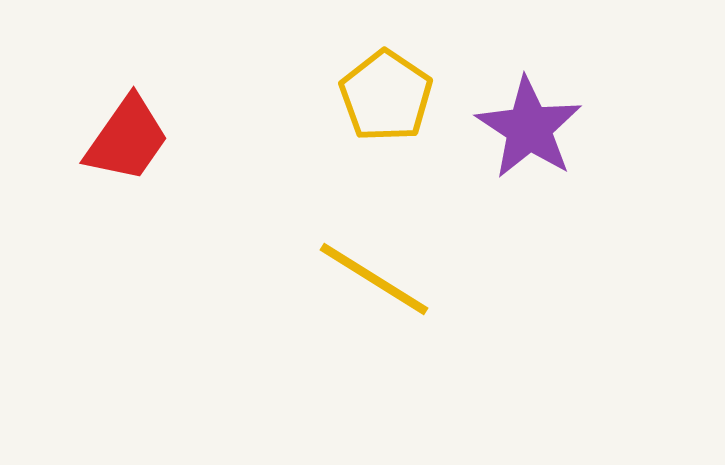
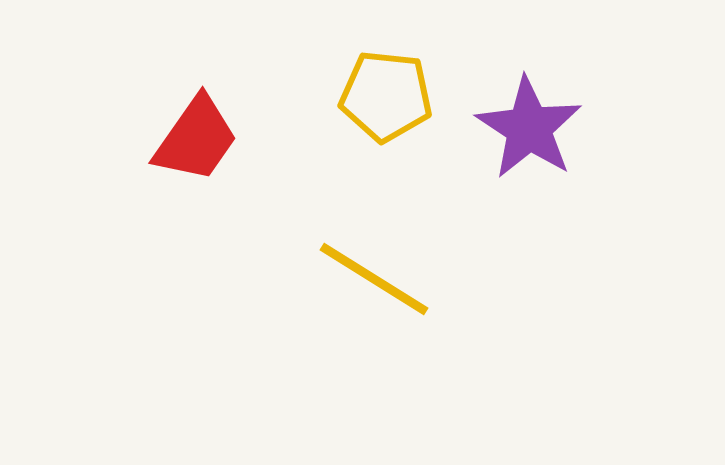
yellow pentagon: rotated 28 degrees counterclockwise
red trapezoid: moved 69 px right
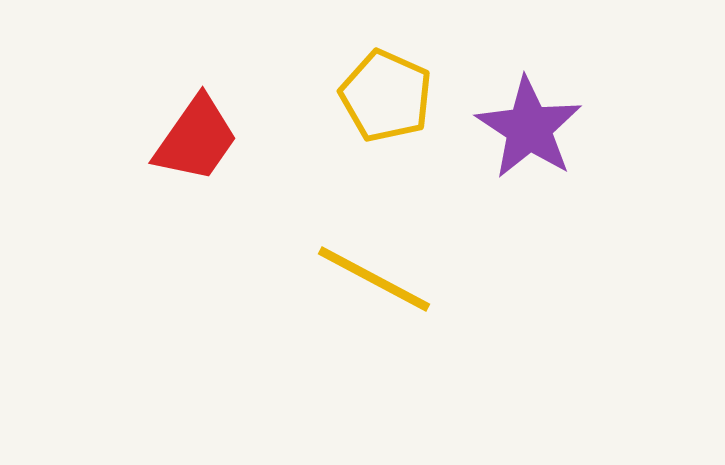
yellow pentagon: rotated 18 degrees clockwise
yellow line: rotated 4 degrees counterclockwise
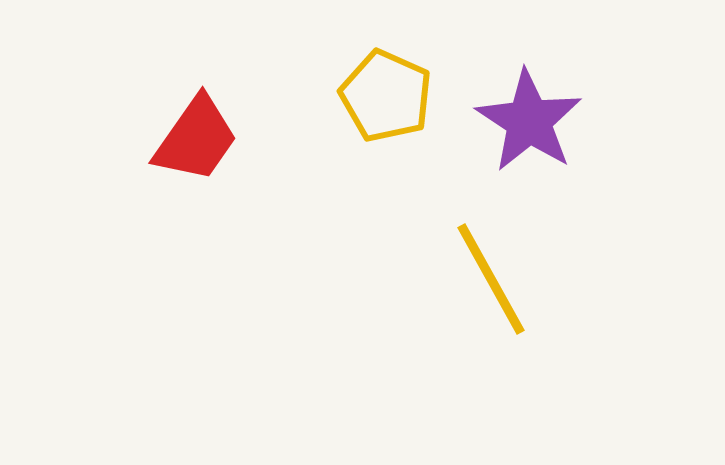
purple star: moved 7 px up
yellow line: moved 117 px right; rotated 33 degrees clockwise
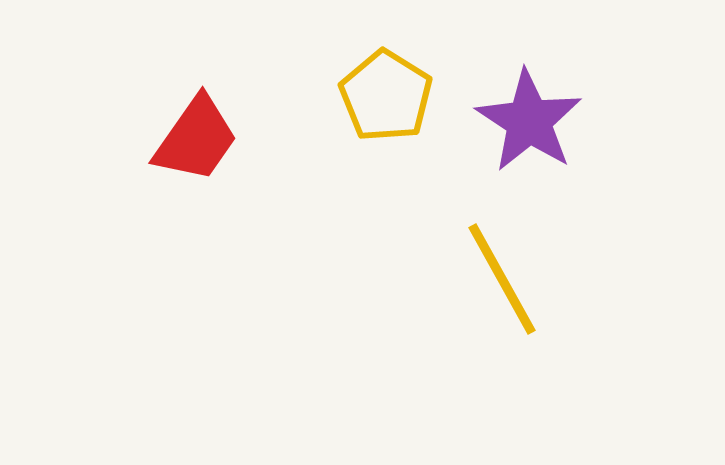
yellow pentagon: rotated 8 degrees clockwise
yellow line: moved 11 px right
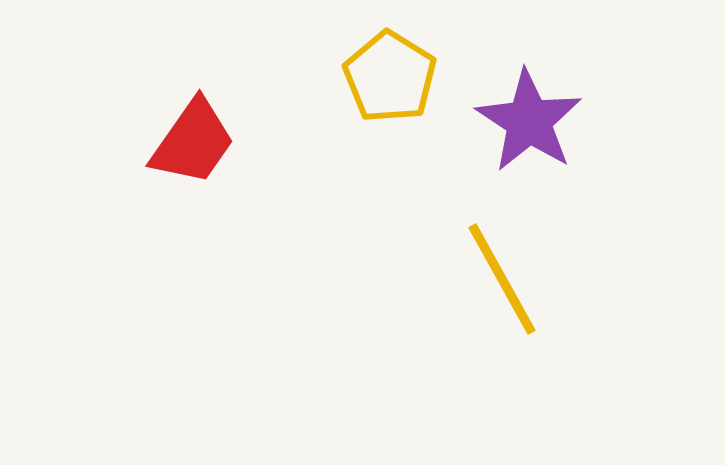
yellow pentagon: moved 4 px right, 19 px up
red trapezoid: moved 3 px left, 3 px down
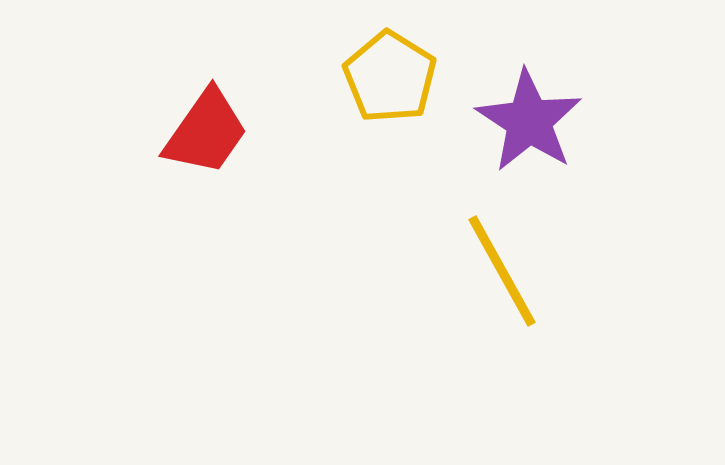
red trapezoid: moved 13 px right, 10 px up
yellow line: moved 8 px up
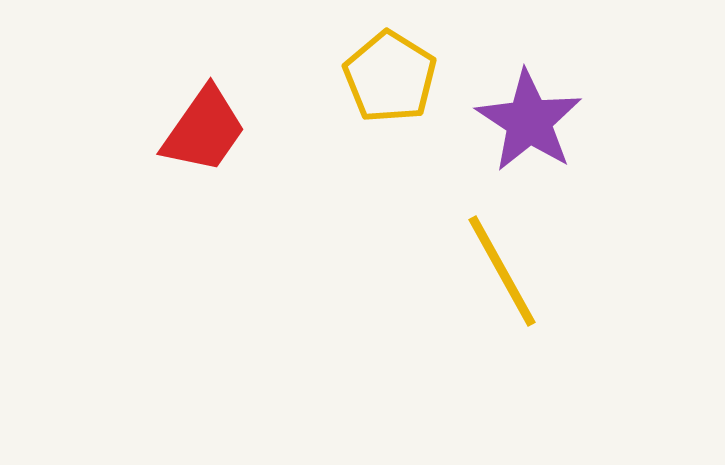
red trapezoid: moved 2 px left, 2 px up
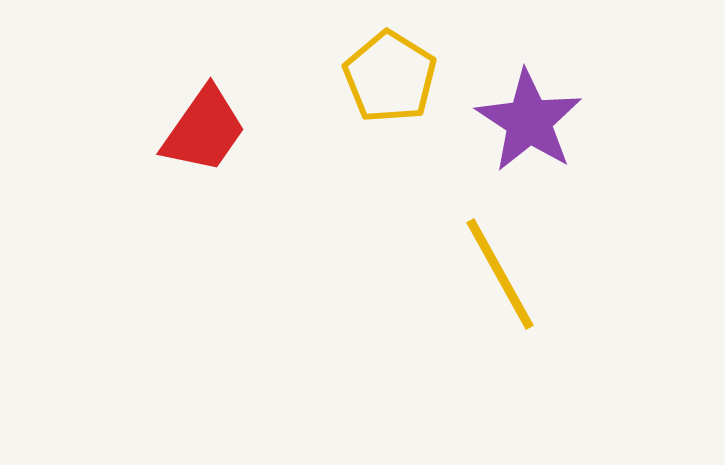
yellow line: moved 2 px left, 3 px down
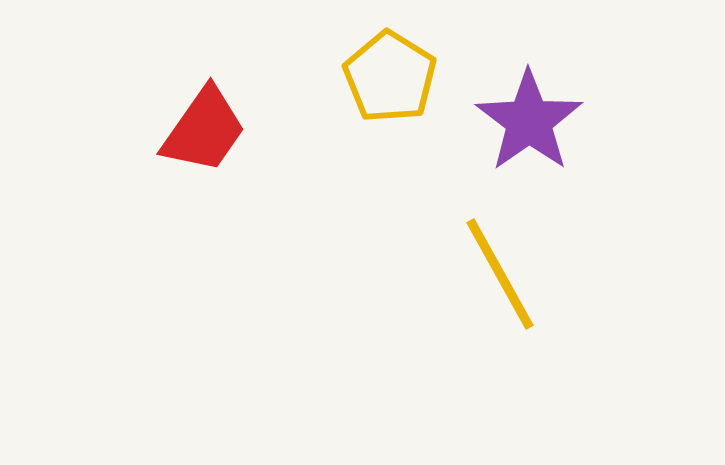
purple star: rotated 4 degrees clockwise
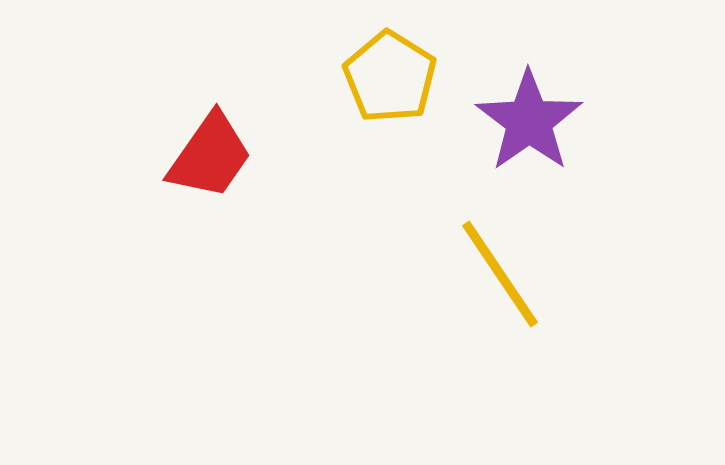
red trapezoid: moved 6 px right, 26 px down
yellow line: rotated 5 degrees counterclockwise
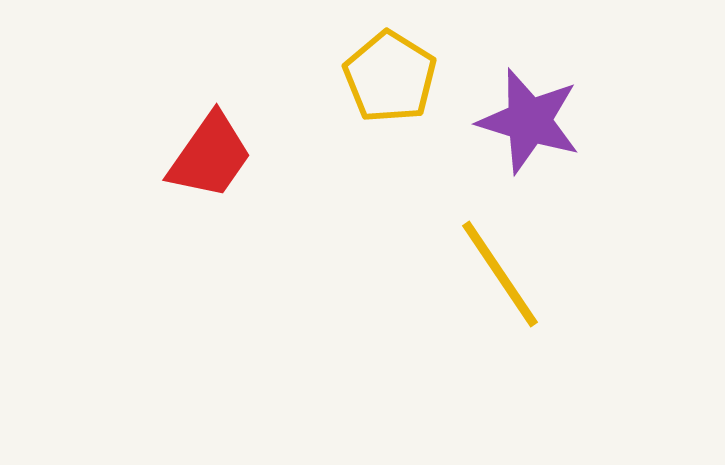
purple star: rotated 20 degrees counterclockwise
